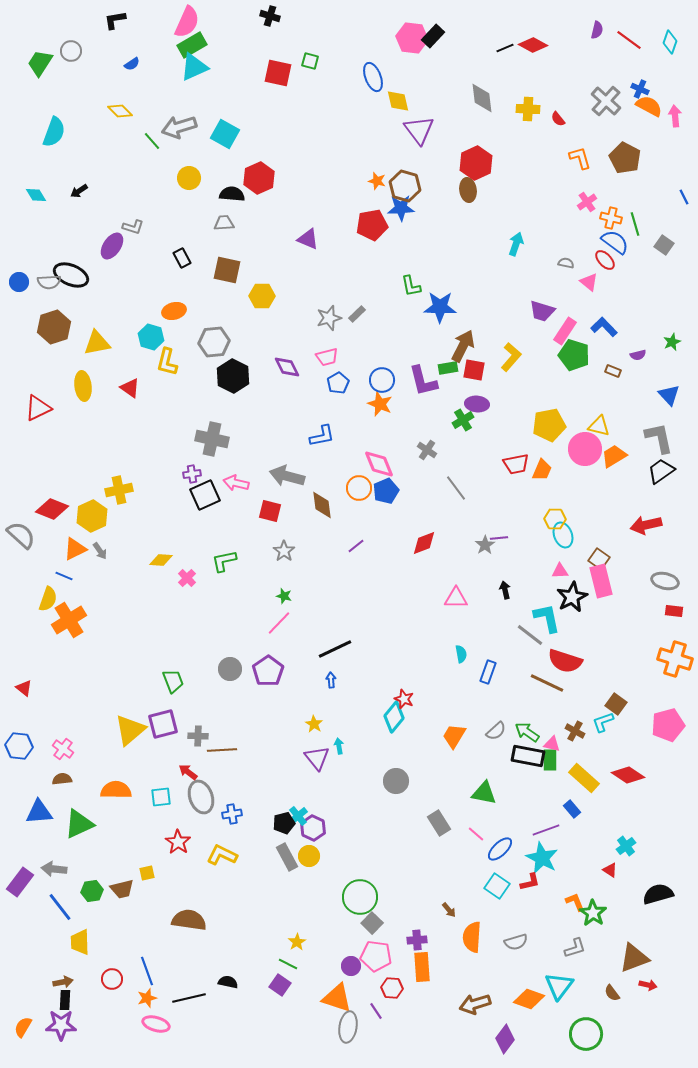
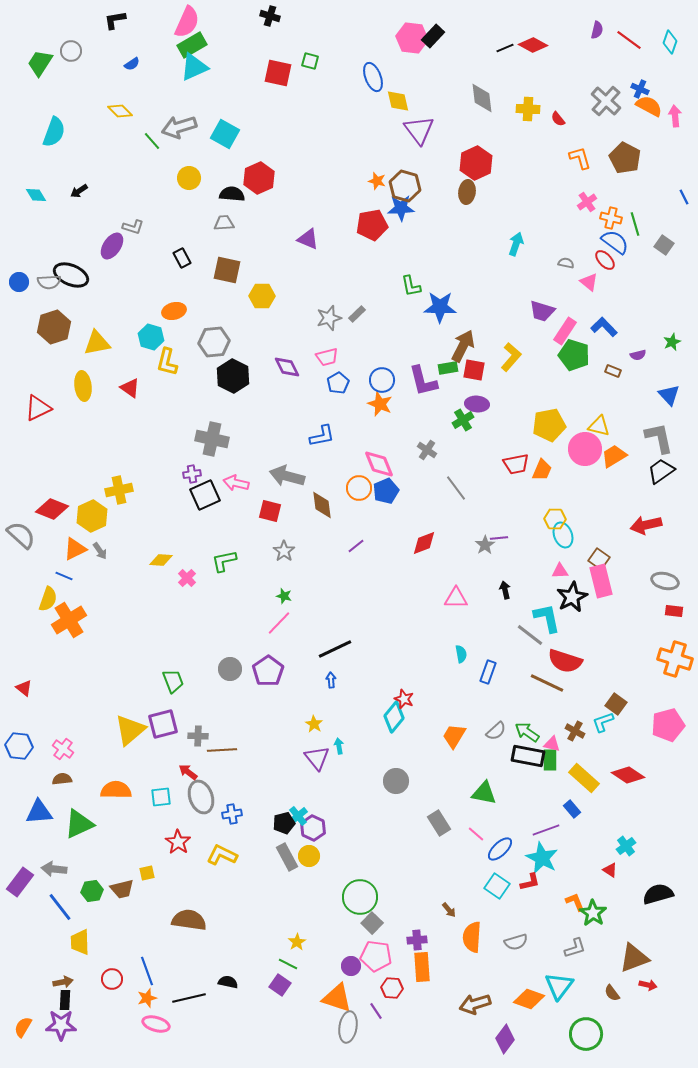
brown ellipse at (468, 190): moved 1 px left, 2 px down; rotated 15 degrees clockwise
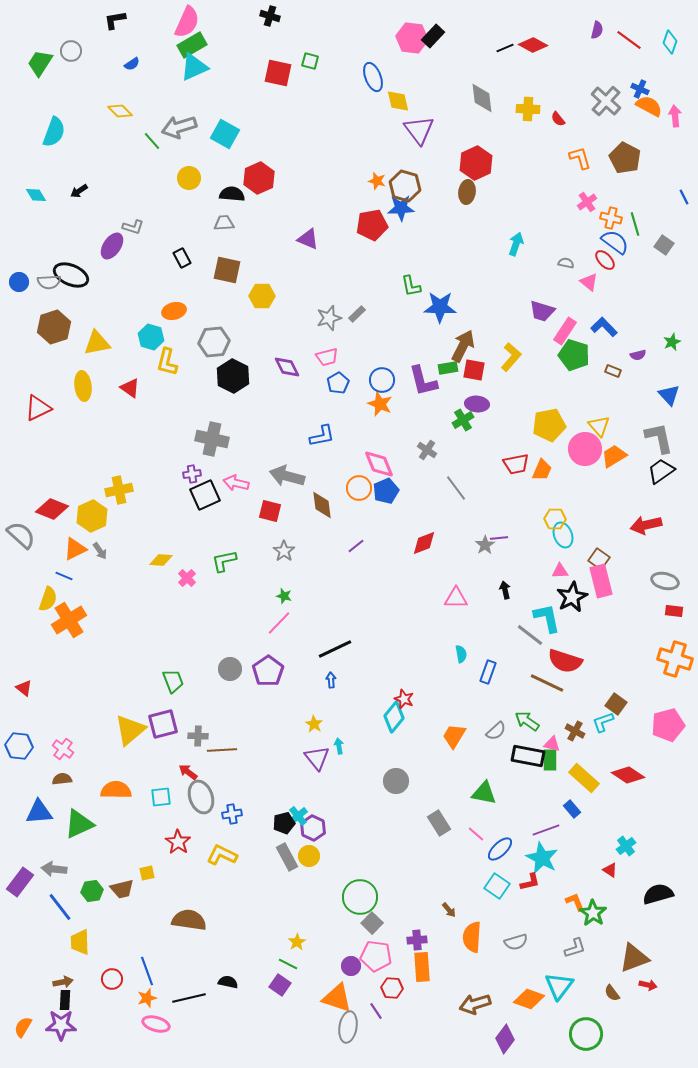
yellow triangle at (599, 426): rotated 35 degrees clockwise
green arrow at (527, 732): moved 11 px up
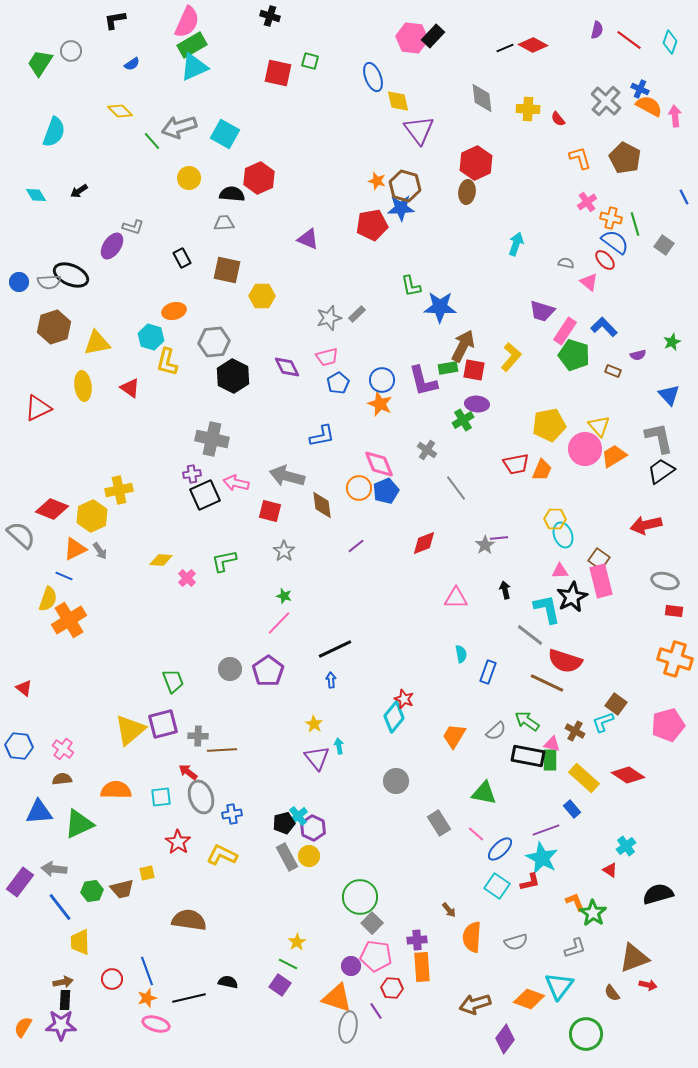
cyan L-shape at (547, 618): moved 9 px up
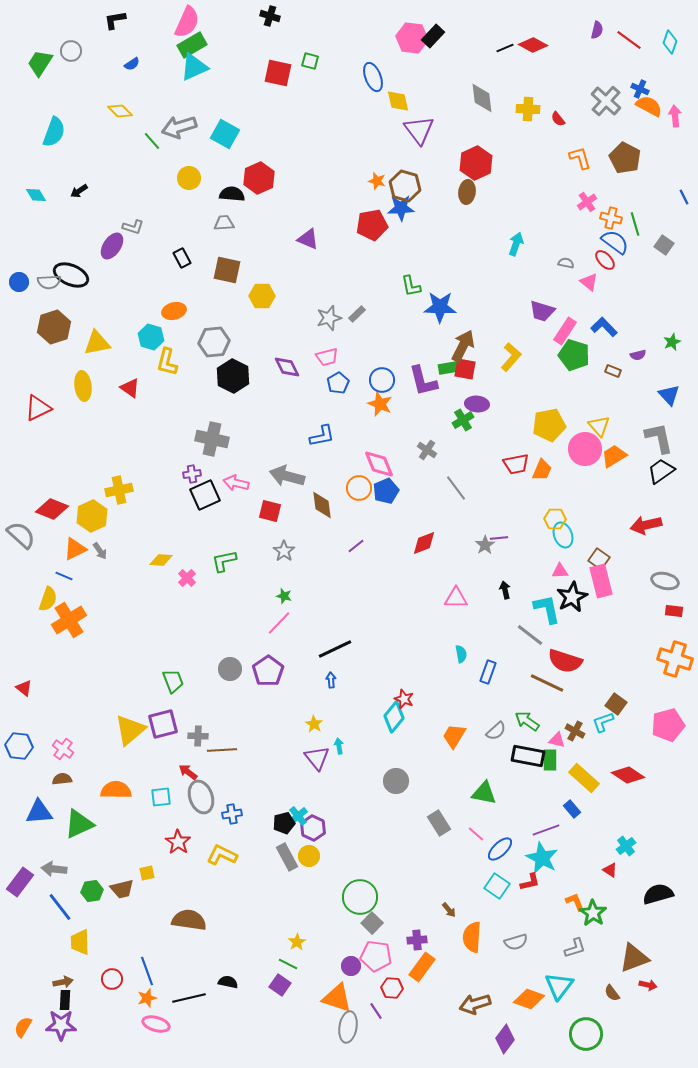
red square at (474, 370): moved 9 px left, 1 px up
pink triangle at (552, 744): moved 5 px right, 4 px up
orange rectangle at (422, 967): rotated 40 degrees clockwise
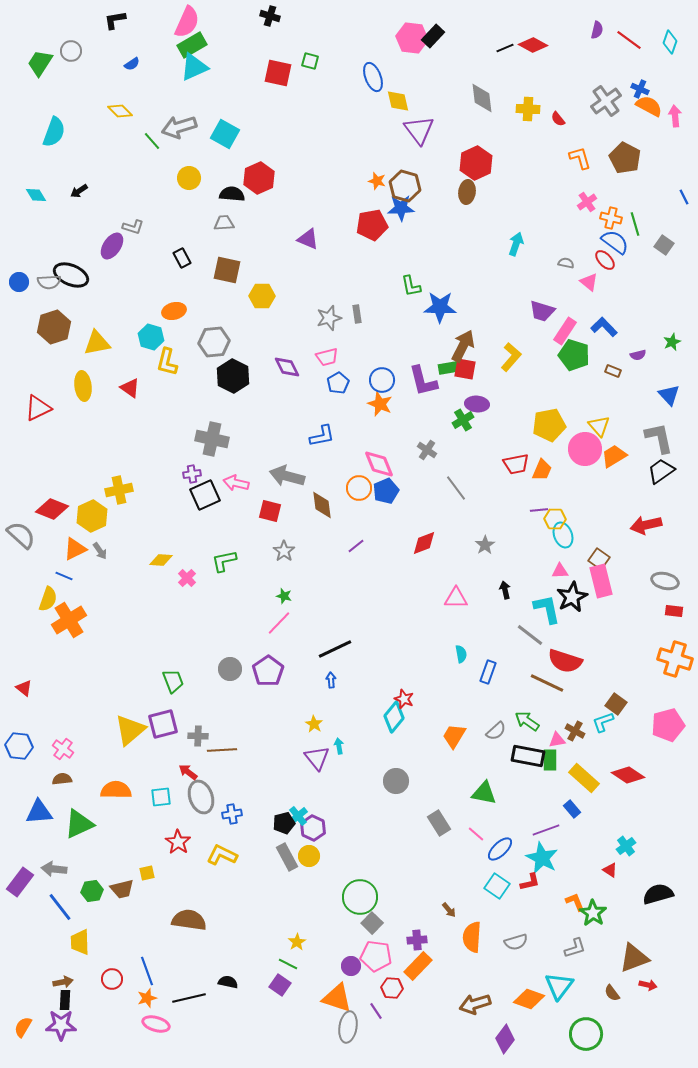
gray cross at (606, 101): rotated 12 degrees clockwise
gray rectangle at (357, 314): rotated 54 degrees counterclockwise
purple line at (499, 538): moved 40 px right, 28 px up
pink triangle at (557, 740): rotated 24 degrees counterclockwise
orange rectangle at (422, 967): moved 4 px left, 1 px up; rotated 8 degrees clockwise
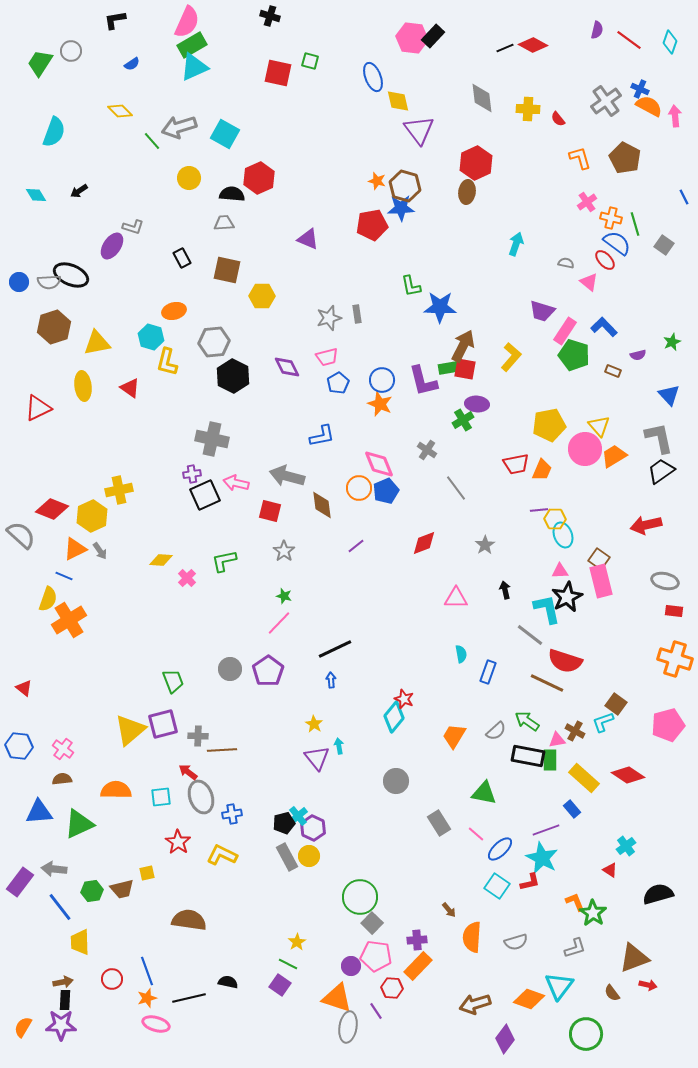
blue semicircle at (615, 242): moved 2 px right, 1 px down
black star at (572, 597): moved 5 px left
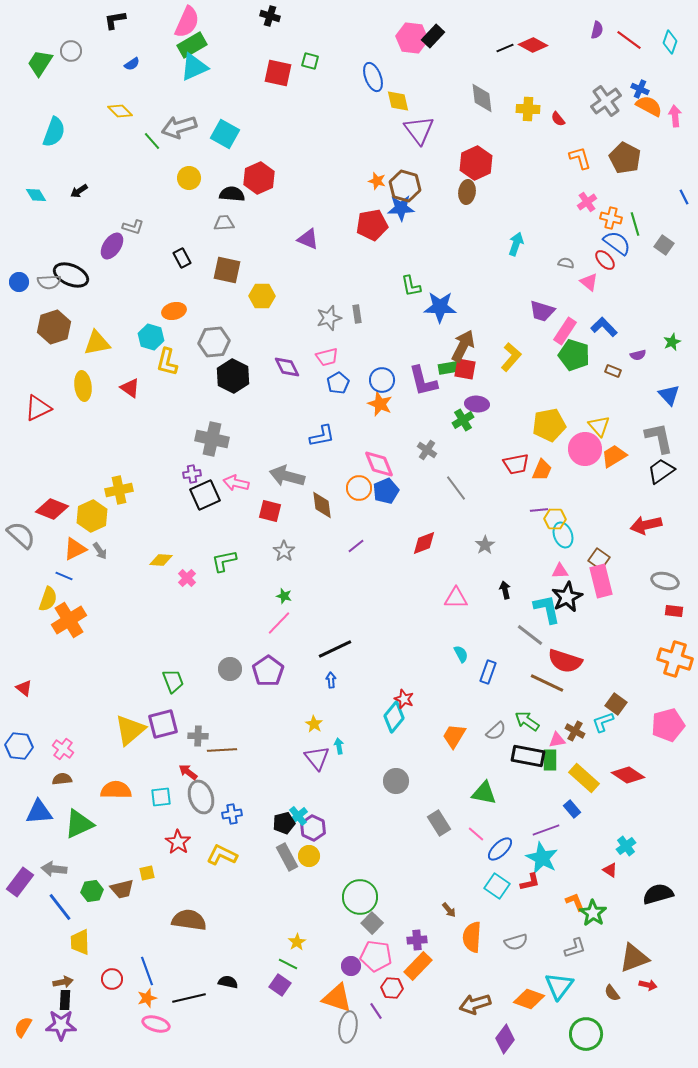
cyan semicircle at (461, 654): rotated 18 degrees counterclockwise
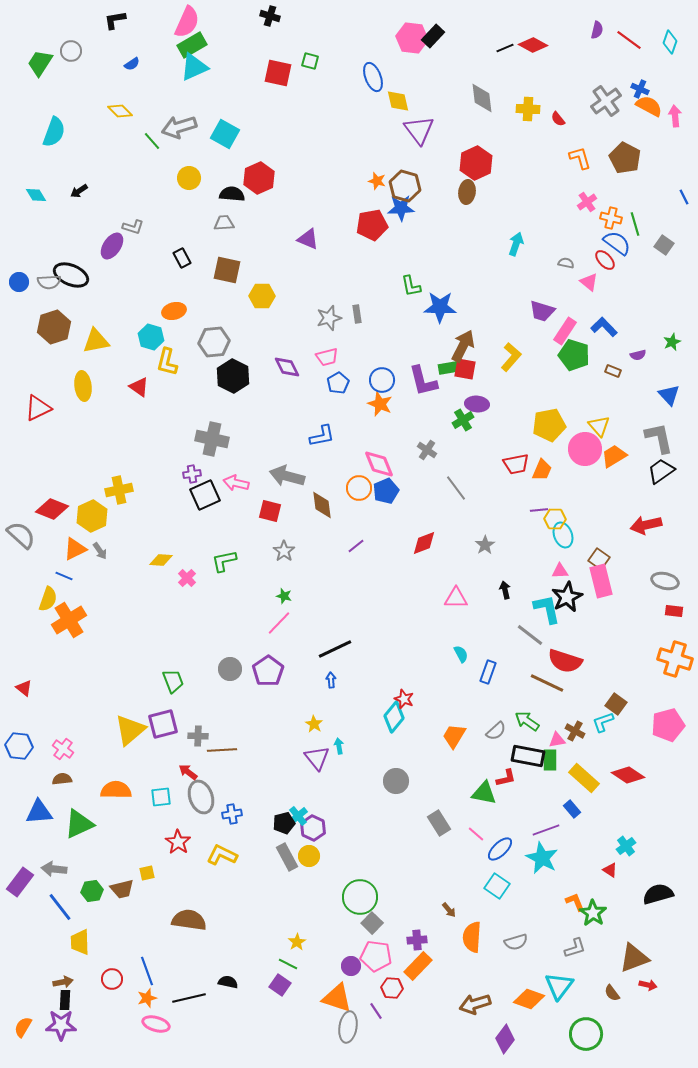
yellow triangle at (97, 343): moved 1 px left, 2 px up
red triangle at (130, 388): moved 9 px right, 1 px up
red L-shape at (530, 882): moved 24 px left, 104 px up
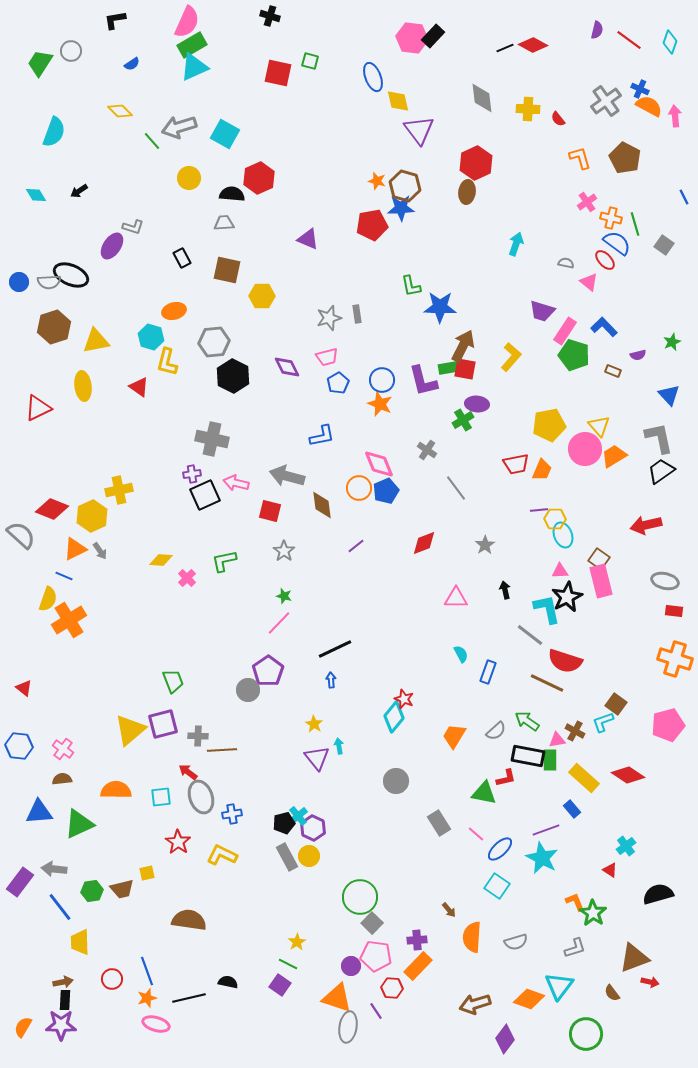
gray circle at (230, 669): moved 18 px right, 21 px down
red arrow at (648, 985): moved 2 px right, 3 px up
